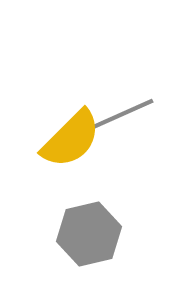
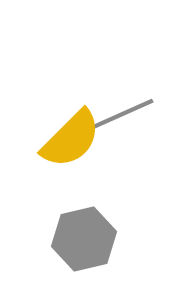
gray hexagon: moved 5 px left, 5 px down
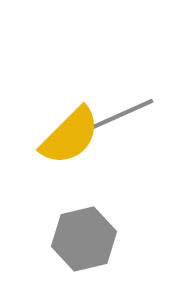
yellow semicircle: moved 1 px left, 3 px up
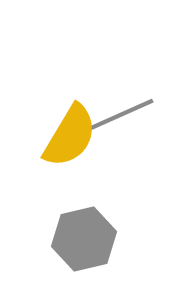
yellow semicircle: rotated 14 degrees counterclockwise
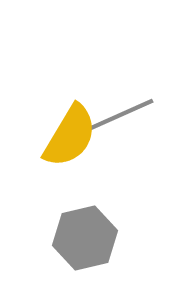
gray hexagon: moved 1 px right, 1 px up
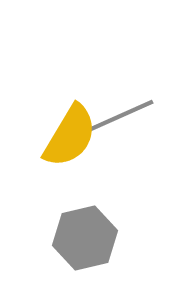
gray line: moved 1 px down
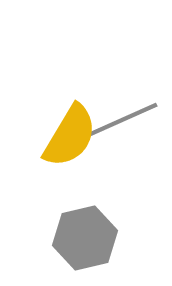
gray line: moved 4 px right, 3 px down
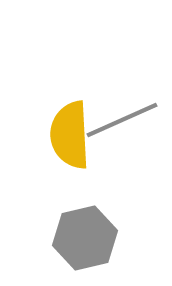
yellow semicircle: moved 1 px up; rotated 146 degrees clockwise
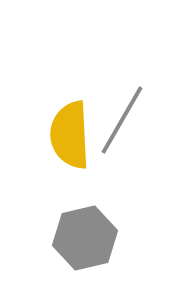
gray line: rotated 36 degrees counterclockwise
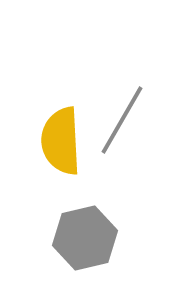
yellow semicircle: moved 9 px left, 6 px down
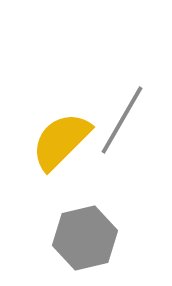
yellow semicircle: rotated 48 degrees clockwise
